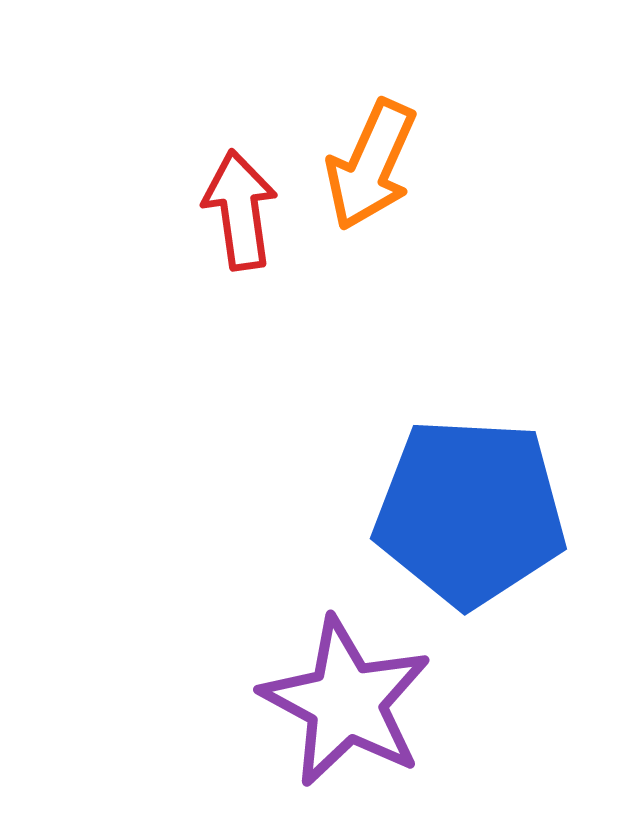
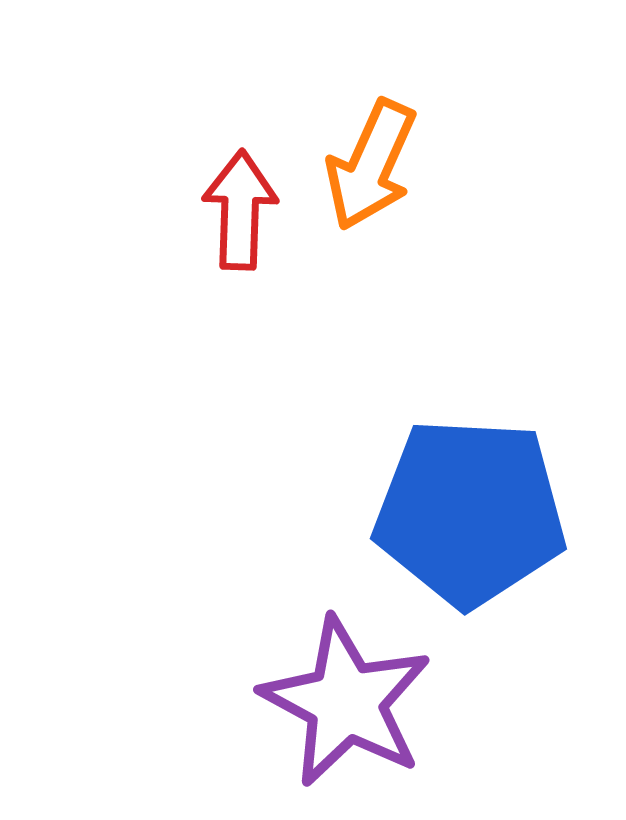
red arrow: rotated 10 degrees clockwise
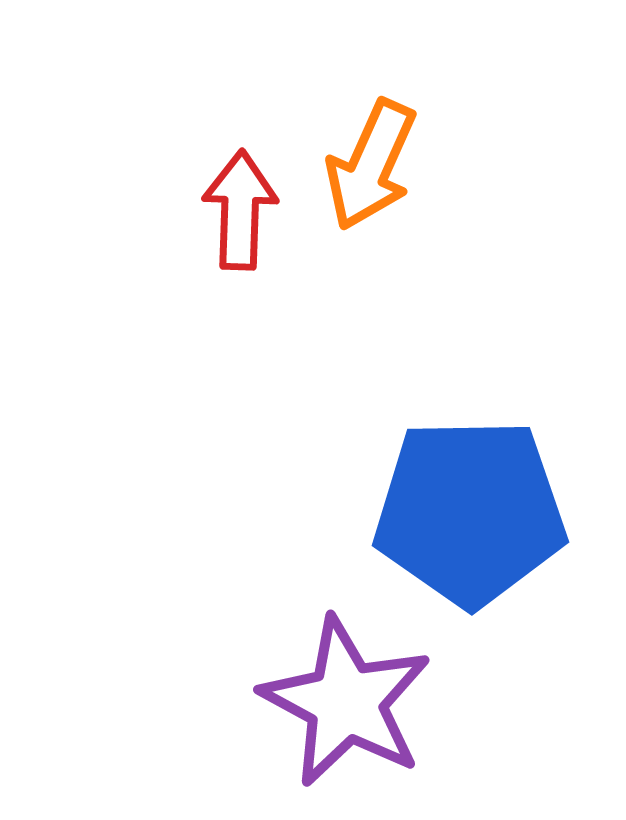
blue pentagon: rotated 4 degrees counterclockwise
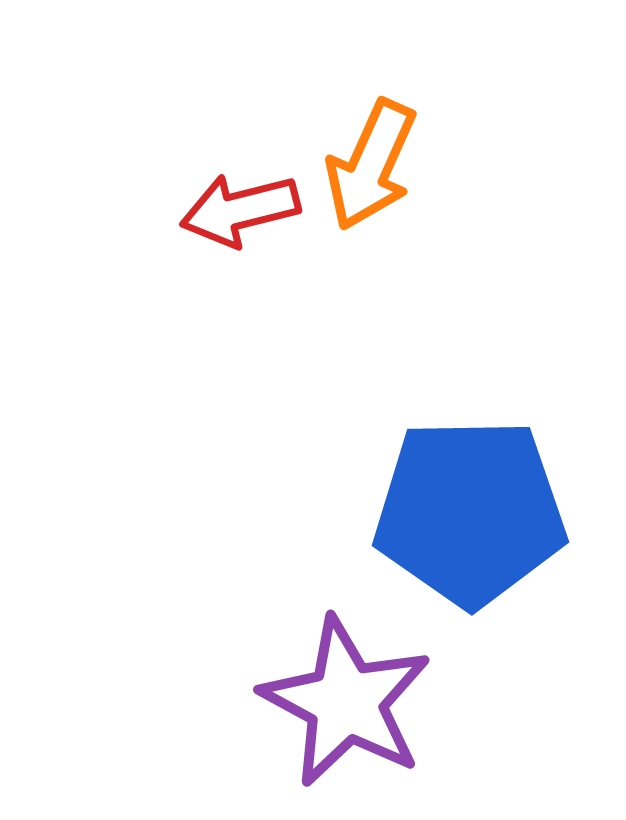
red arrow: rotated 106 degrees counterclockwise
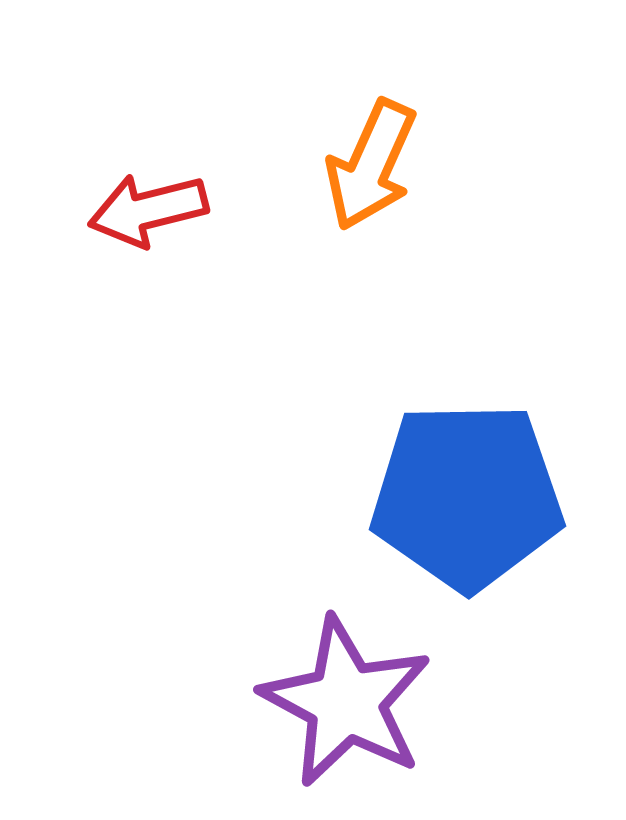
red arrow: moved 92 px left
blue pentagon: moved 3 px left, 16 px up
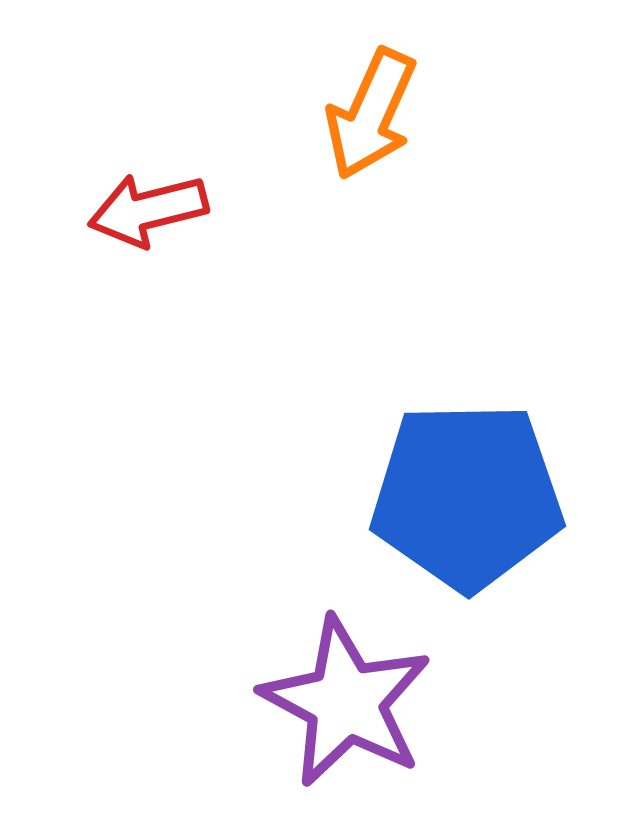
orange arrow: moved 51 px up
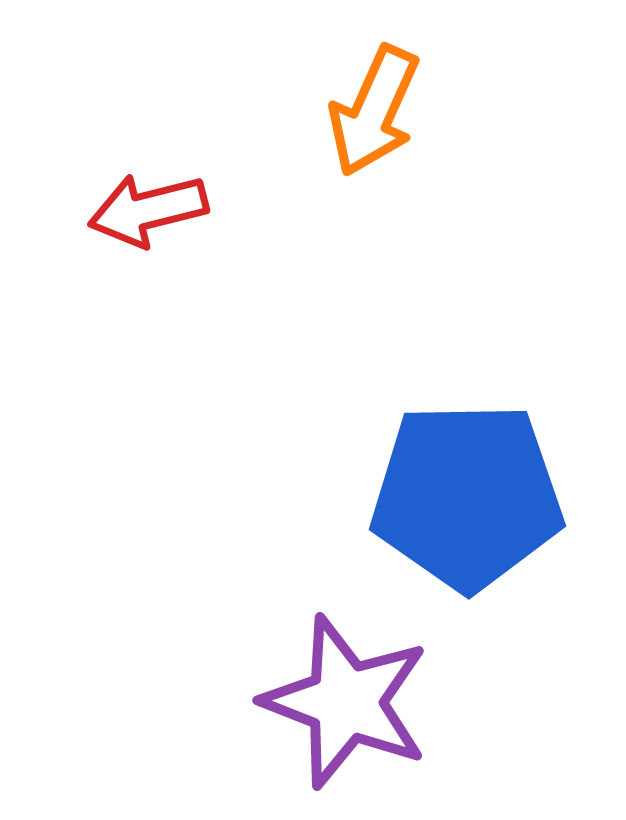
orange arrow: moved 3 px right, 3 px up
purple star: rotated 7 degrees counterclockwise
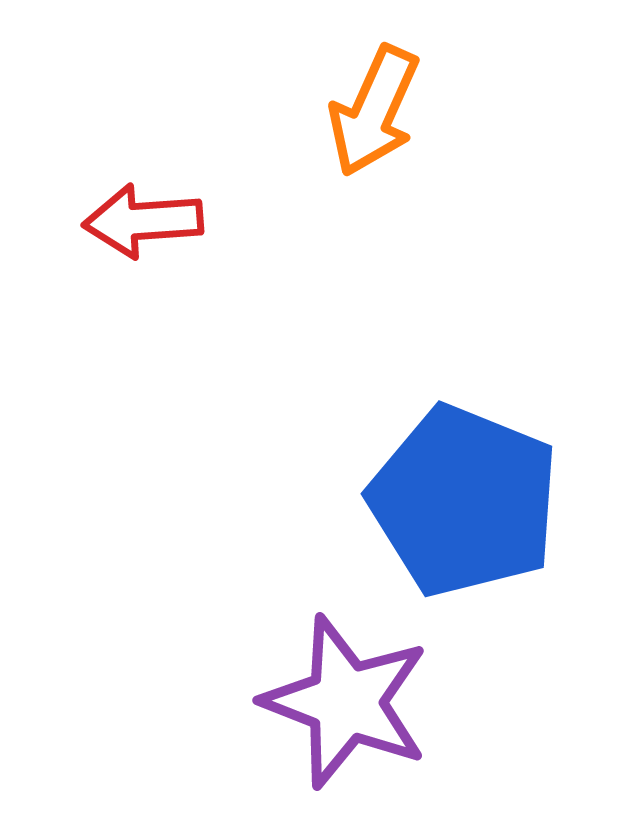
red arrow: moved 5 px left, 11 px down; rotated 10 degrees clockwise
blue pentagon: moved 3 px left, 5 px down; rotated 23 degrees clockwise
